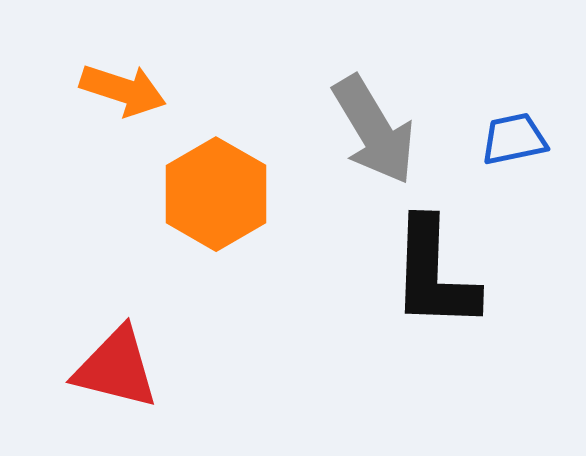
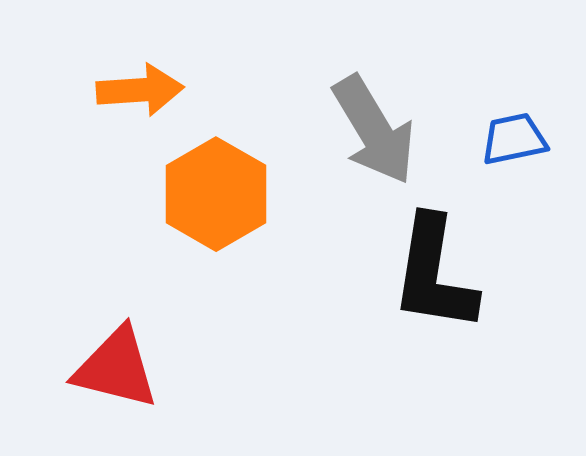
orange arrow: moved 17 px right; rotated 22 degrees counterclockwise
black L-shape: rotated 7 degrees clockwise
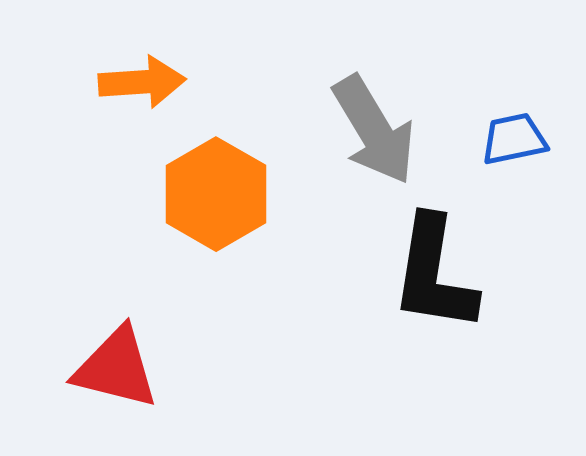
orange arrow: moved 2 px right, 8 px up
